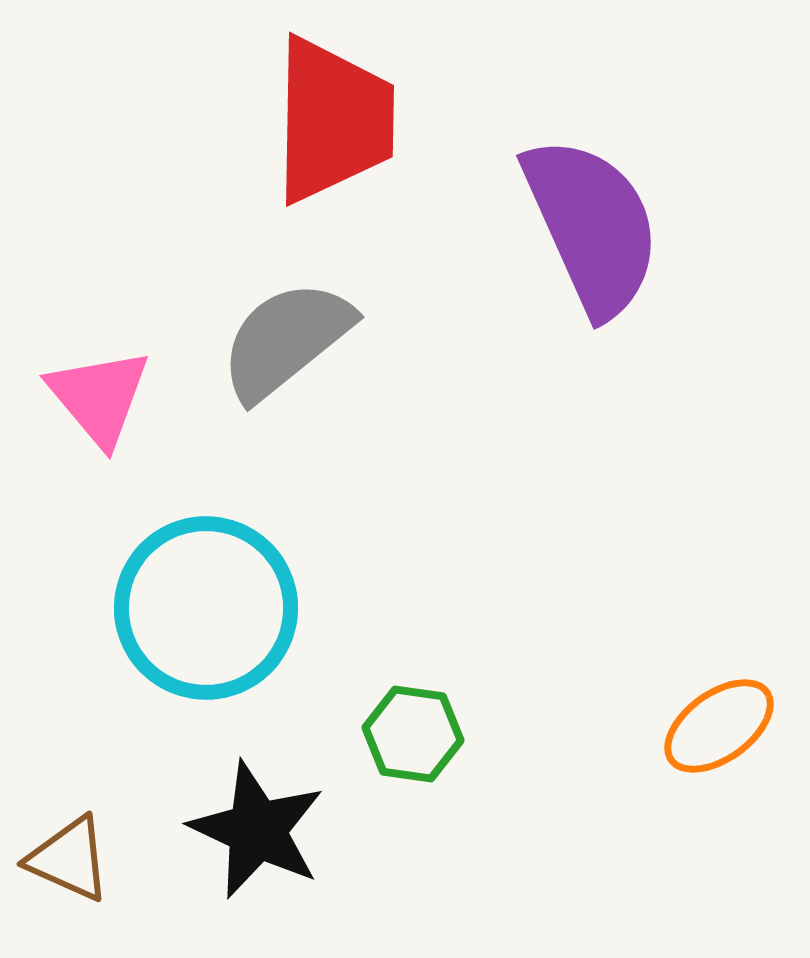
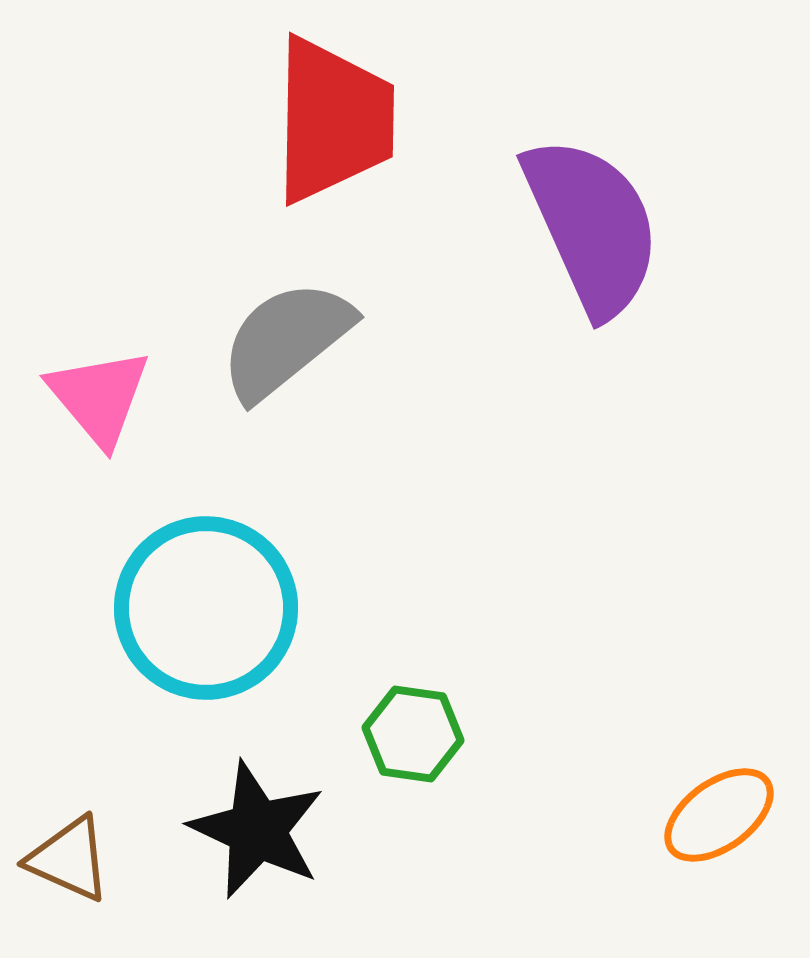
orange ellipse: moved 89 px down
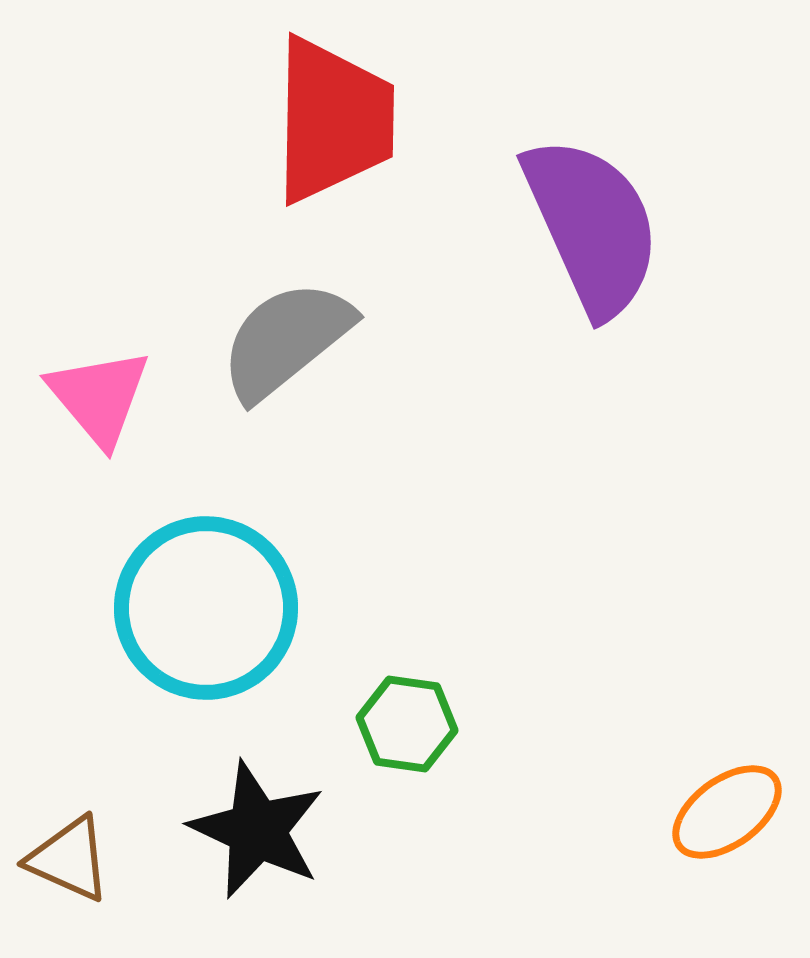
green hexagon: moved 6 px left, 10 px up
orange ellipse: moved 8 px right, 3 px up
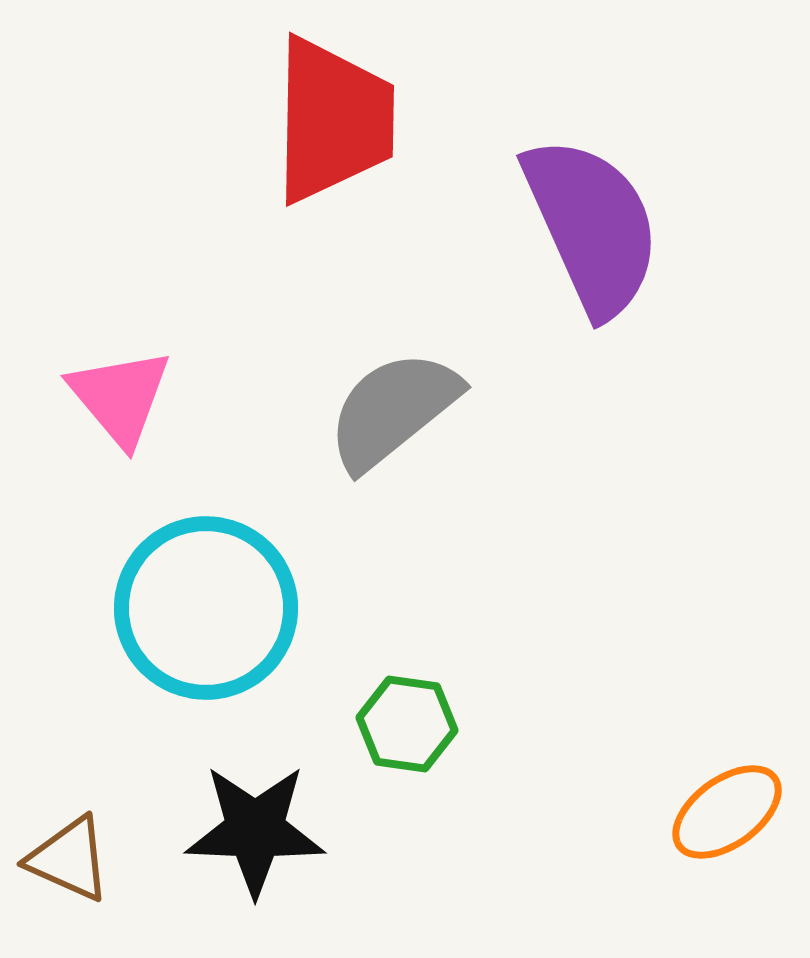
gray semicircle: moved 107 px right, 70 px down
pink triangle: moved 21 px right
black star: moved 2 px left; rotated 23 degrees counterclockwise
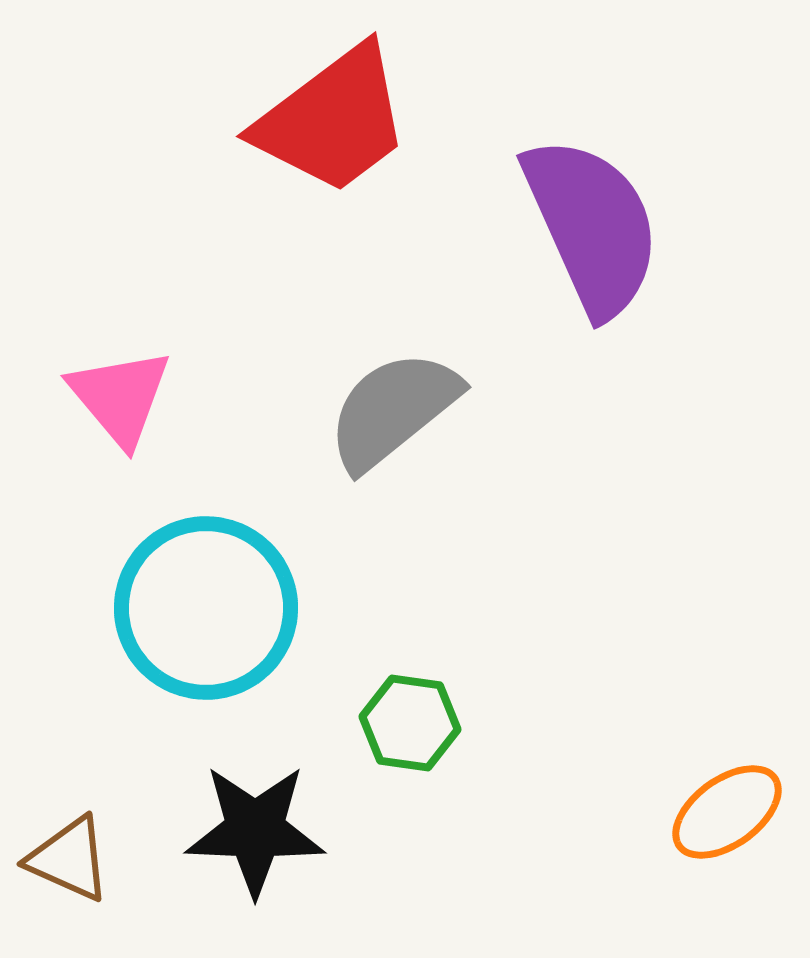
red trapezoid: rotated 52 degrees clockwise
green hexagon: moved 3 px right, 1 px up
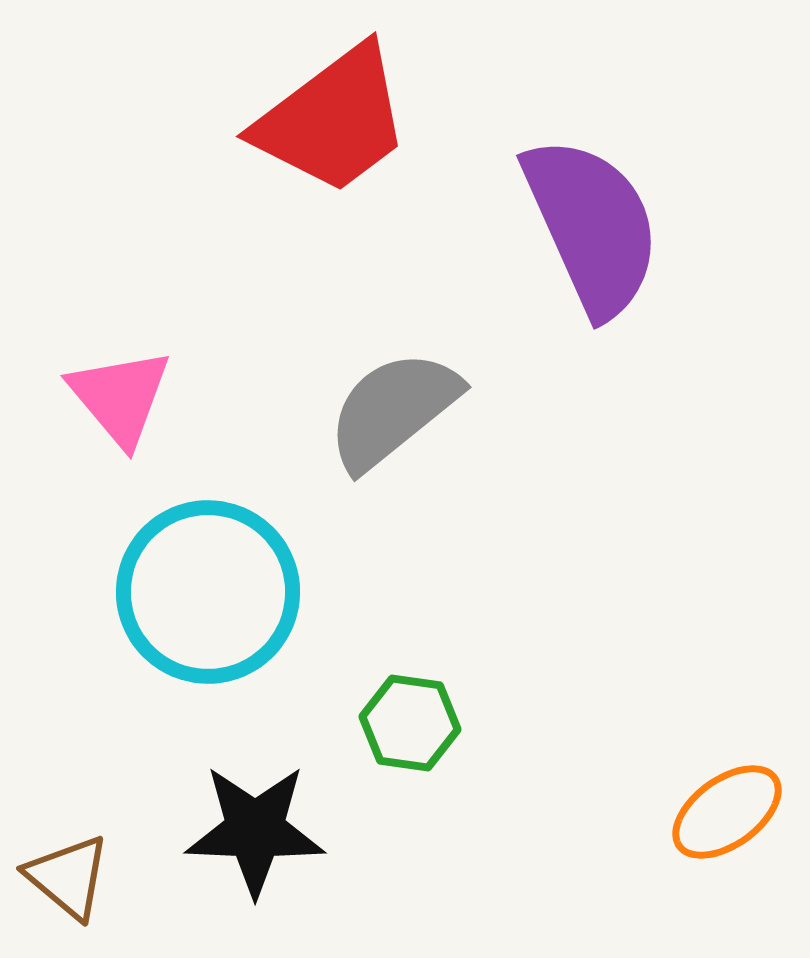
cyan circle: moved 2 px right, 16 px up
brown triangle: moved 1 px left, 18 px down; rotated 16 degrees clockwise
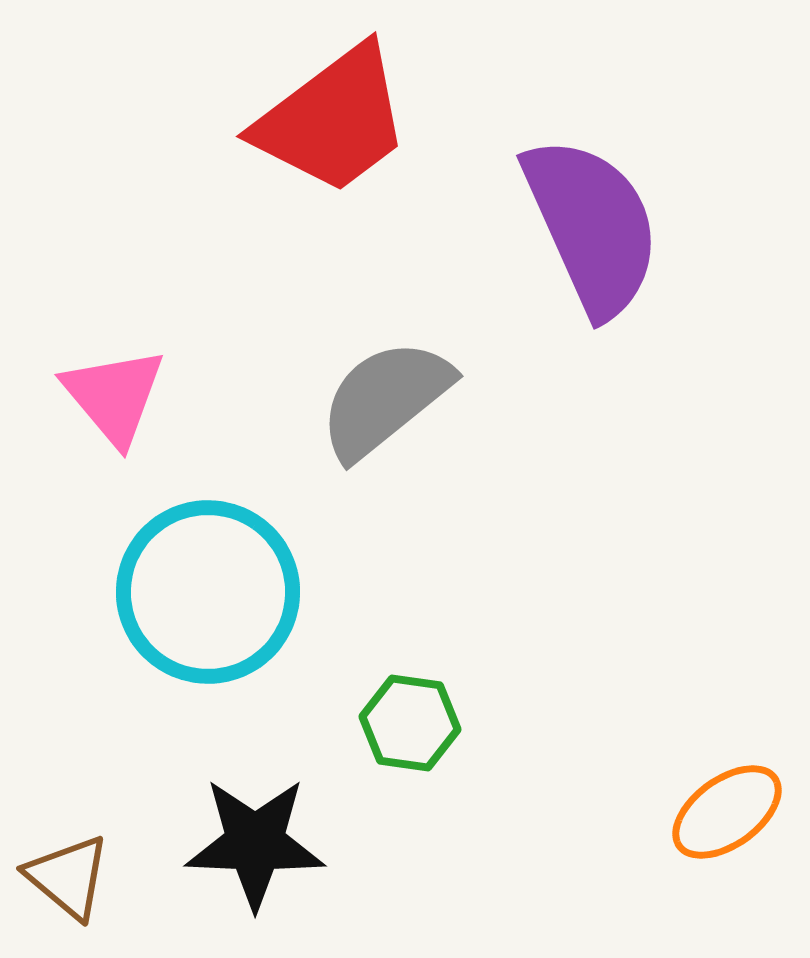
pink triangle: moved 6 px left, 1 px up
gray semicircle: moved 8 px left, 11 px up
black star: moved 13 px down
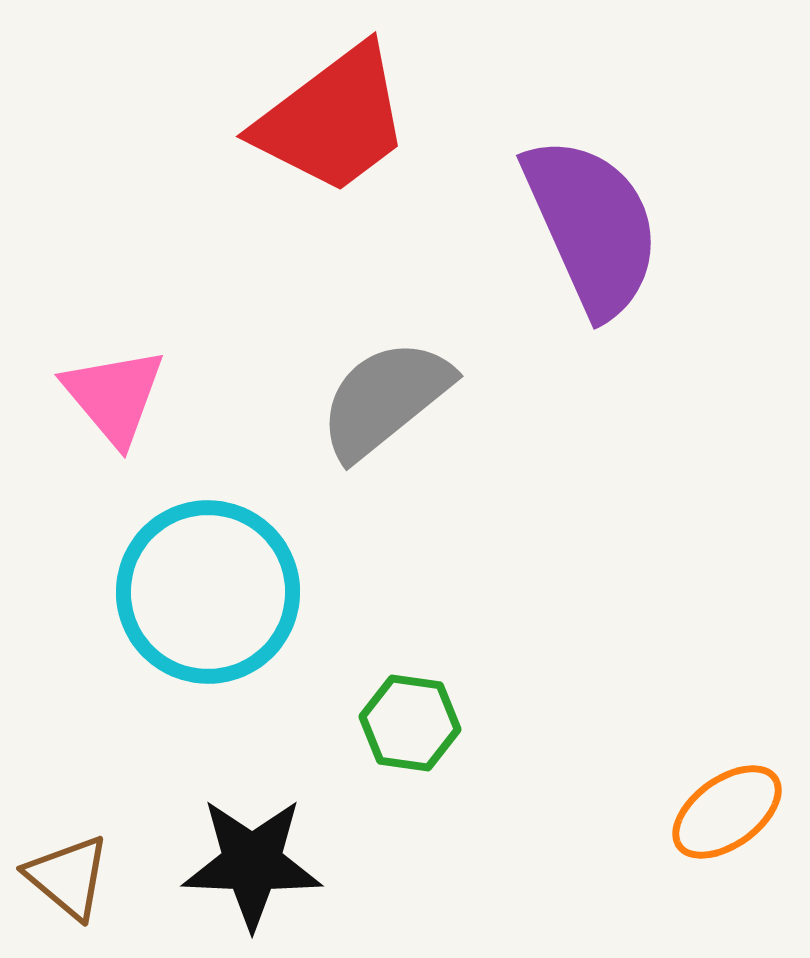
black star: moved 3 px left, 20 px down
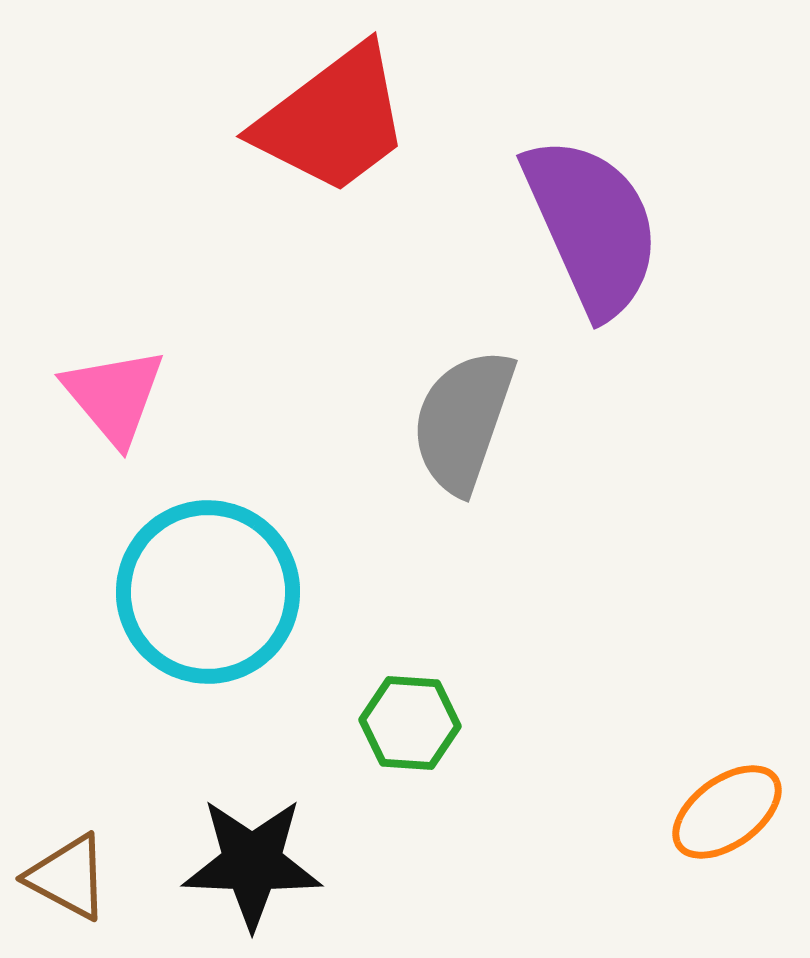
gray semicircle: moved 78 px right, 22 px down; rotated 32 degrees counterclockwise
green hexagon: rotated 4 degrees counterclockwise
brown triangle: rotated 12 degrees counterclockwise
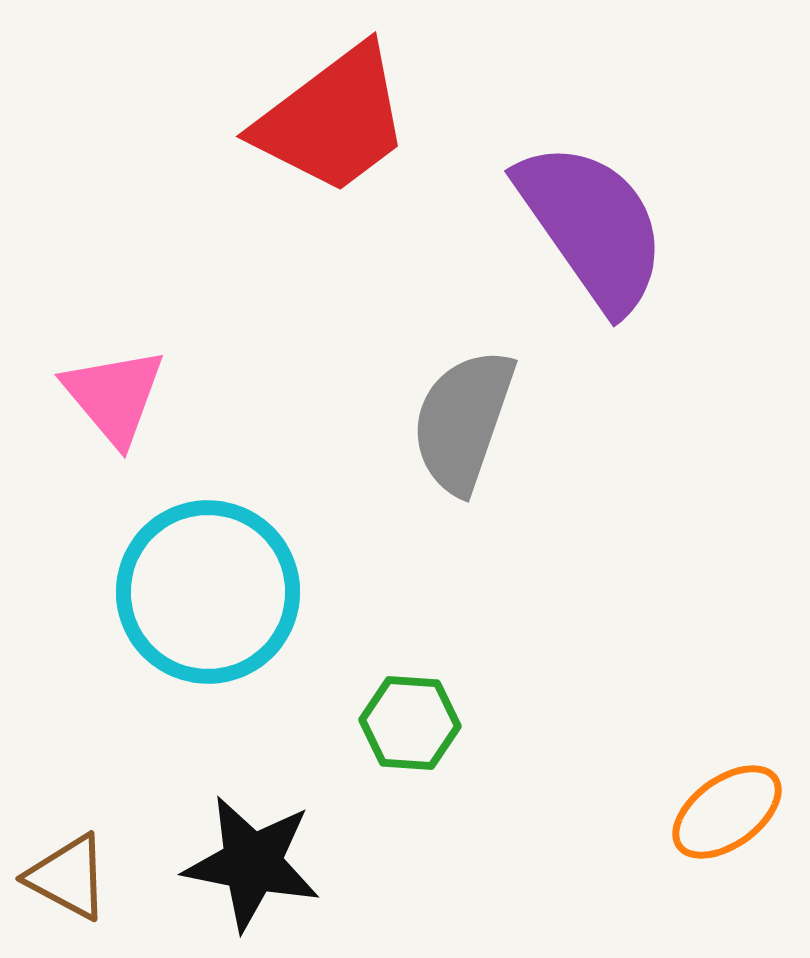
purple semicircle: rotated 11 degrees counterclockwise
black star: rotated 9 degrees clockwise
